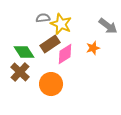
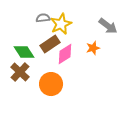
yellow star: rotated 25 degrees clockwise
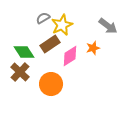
gray semicircle: rotated 24 degrees counterclockwise
yellow star: moved 1 px right, 1 px down
pink diamond: moved 5 px right, 2 px down
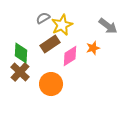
green diamond: moved 3 px left, 1 px down; rotated 35 degrees clockwise
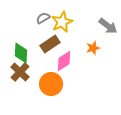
yellow star: moved 3 px up
pink diamond: moved 6 px left, 5 px down
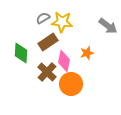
yellow star: rotated 30 degrees clockwise
brown rectangle: moved 2 px left, 2 px up
orange star: moved 6 px left, 5 px down
pink diamond: rotated 45 degrees counterclockwise
brown cross: moved 27 px right
orange circle: moved 20 px right
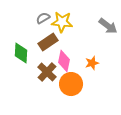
orange star: moved 5 px right, 10 px down
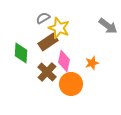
yellow star: moved 3 px left, 6 px down; rotated 15 degrees clockwise
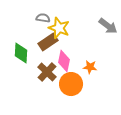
gray semicircle: rotated 40 degrees clockwise
orange star: moved 2 px left, 4 px down; rotated 24 degrees clockwise
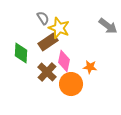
gray semicircle: rotated 48 degrees clockwise
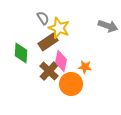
gray arrow: rotated 18 degrees counterclockwise
pink diamond: moved 3 px left
orange star: moved 5 px left
brown cross: moved 2 px right, 1 px up
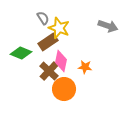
green diamond: rotated 70 degrees counterclockwise
orange circle: moved 7 px left, 5 px down
